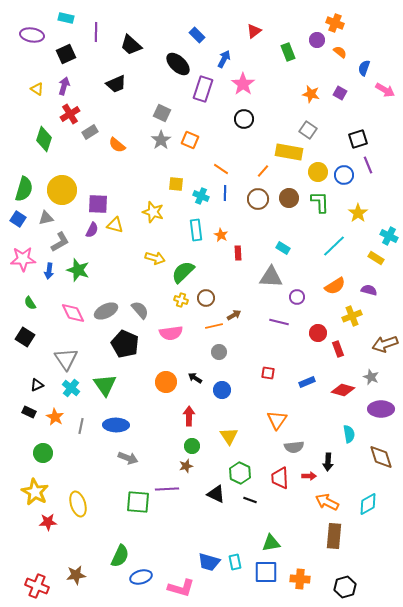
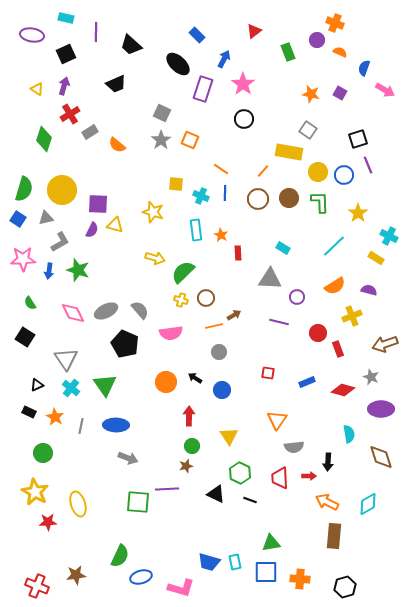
orange semicircle at (340, 52): rotated 16 degrees counterclockwise
gray triangle at (271, 277): moved 1 px left, 2 px down
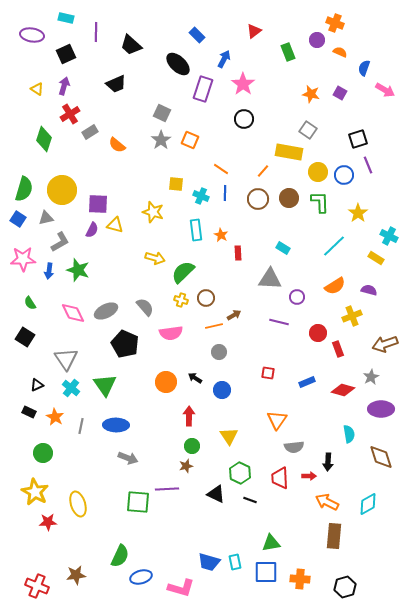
gray semicircle at (140, 310): moved 5 px right, 3 px up
gray star at (371, 377): rotated 21 degrees clockwise
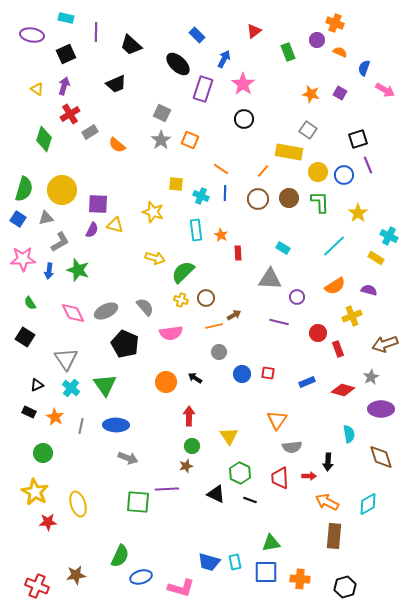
blue circle at (222, 390): moved 20 px right, 16 px up
gray semicircle at (294, 447): moved 2 px left
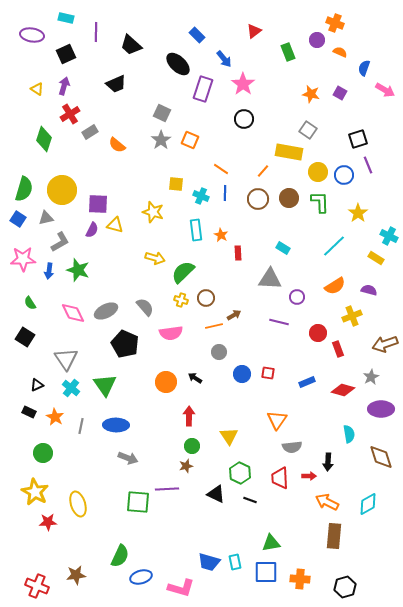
blue arrow at (224, 59): rotated 114 degrees clockwise
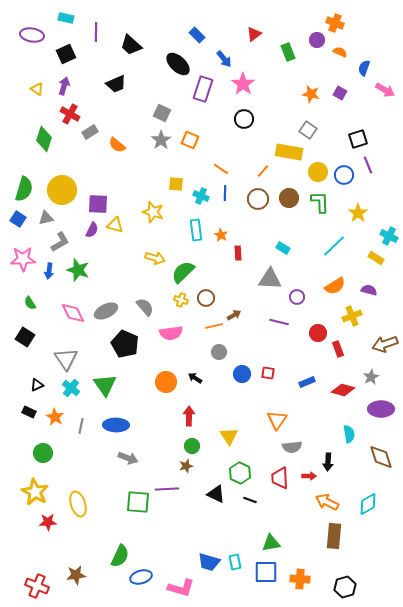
red triangle at (254, 31): moved 3 px down
red cross at (70, 114): rotated 30 degrees counterclockwise
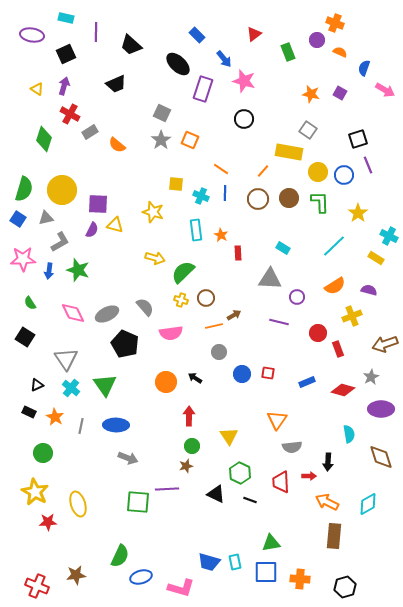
pink star at (243, 84): moved 1 px right, 3 px up; rotated 20 degrees counterclockwise
gray ellipse at (106, 311): moved 1 px right, 3 px down
red trapezoid at (280, 478): moved 1 px right, 4 px down
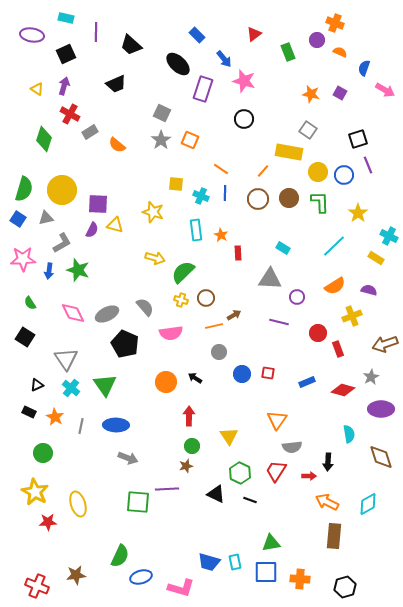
gray L-shape at (60, 242): moved 2 px right, 1 px down
red trapezoid at (281, 482): moved 5 px left, 11 px up; rotated 35 degrees clockwise
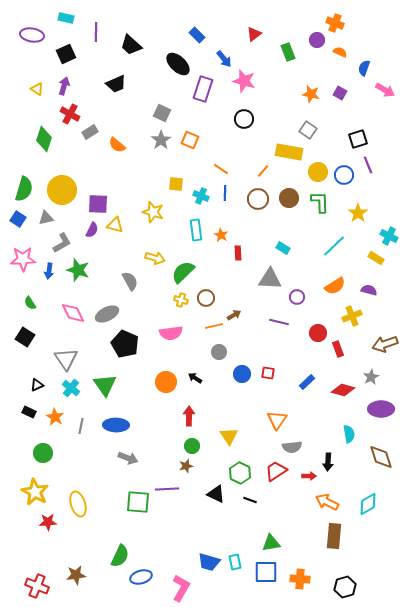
gray semicircle at (145, 307): moved 15 px left, 26 px up; rotated 12 degrees clockwise
blue rectangle at (307, 382): rotated 21 degrees counterclockwise
red trapezoid at (276, 471): rotated 25 degrees clockwise
pink L-shape at (181, 588): rotated 76 degrees counterclockwise
